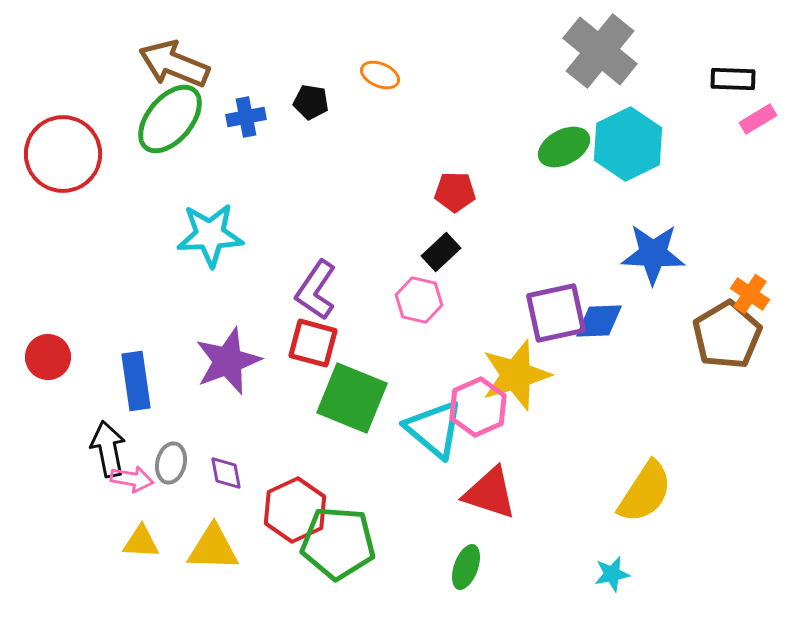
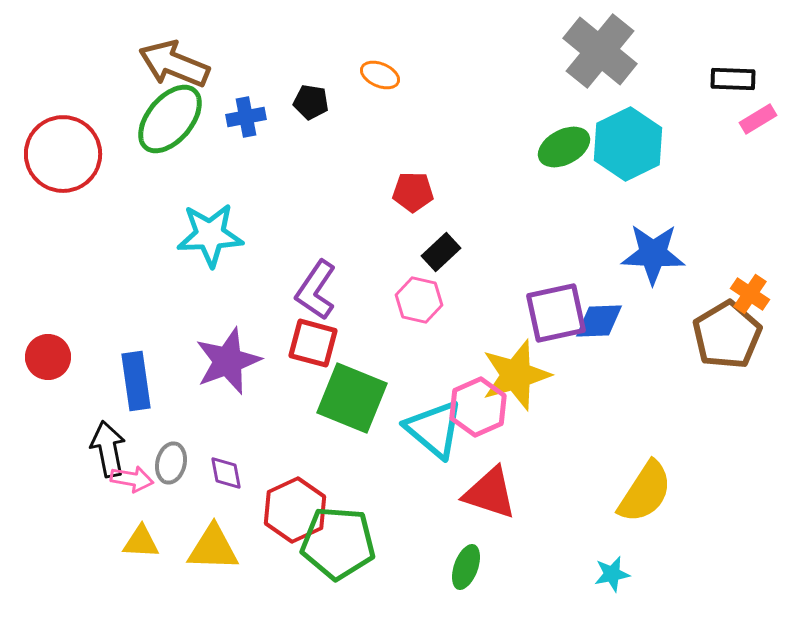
red pentagon at (455, 192): moved 42 px left
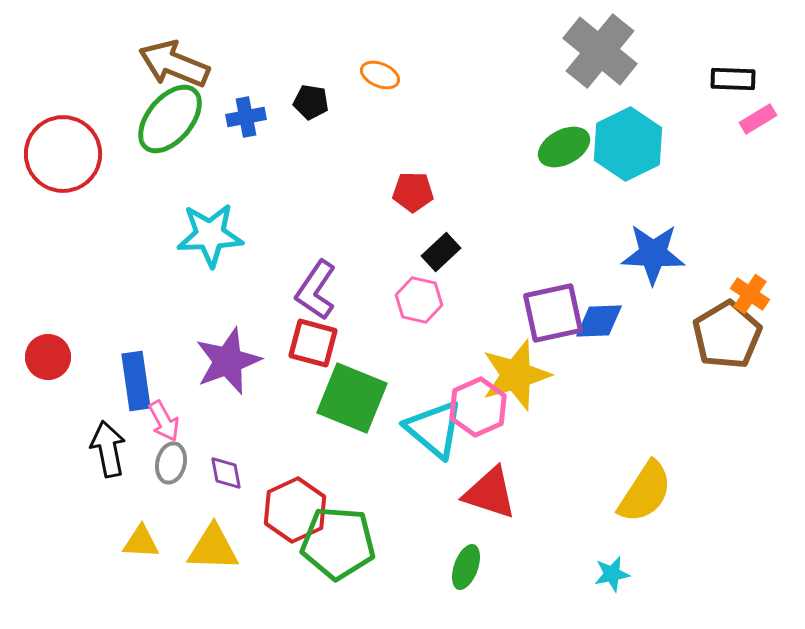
purple square at (556, 313): moved 3 px left
pink arrow at (132, 479): moved 32 px right, 58 px up; rotated 51 degrees clockwise
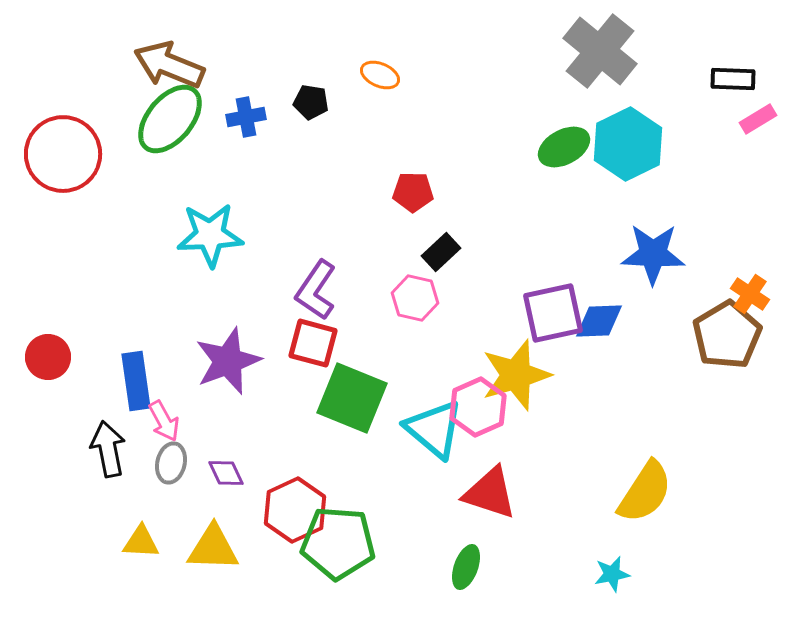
brown arrow at (174, 64): moved 5 px left, 1 px down
pink hexagon at (419, 300): moved 4 px left, 2 px up
purple diamond at (226, 473): rotated 15 degrees counterclockwise
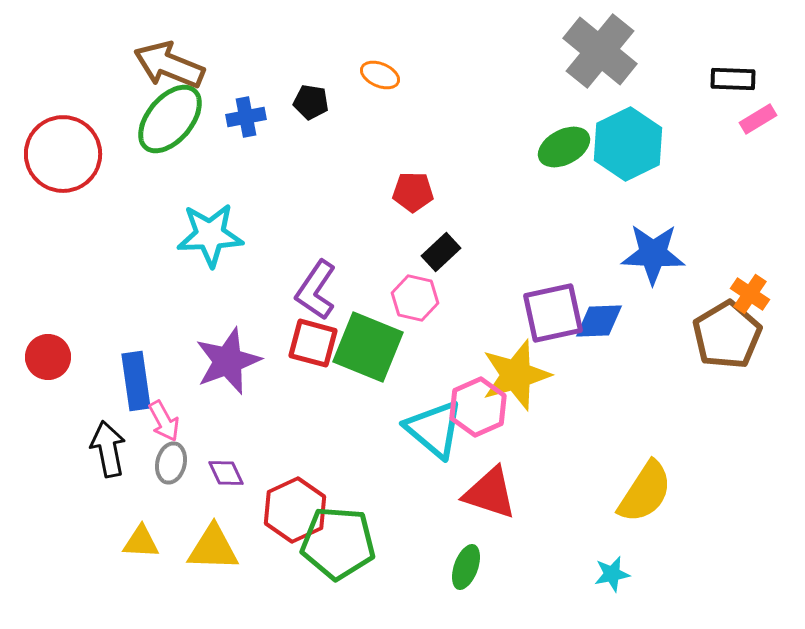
green square at (352, 398): moved 16 px right, 51 px up
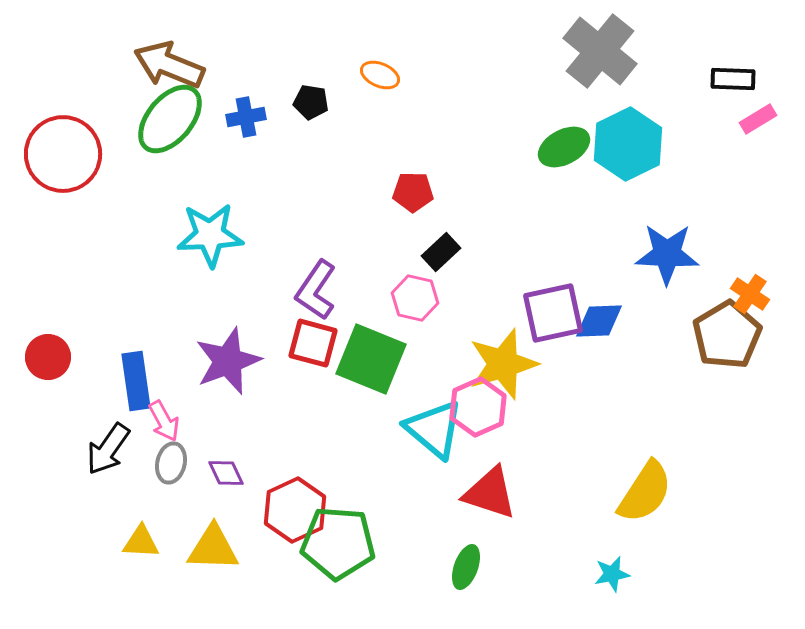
blue star at (653, 254): moved 14 px right
green square at (368, 347): moved 3 px right, 12 px down
yellow star at (516, 375): moved 13 px left, 11 px up
black arrow at (108, 449): rotated 134 degrees counterclockwise
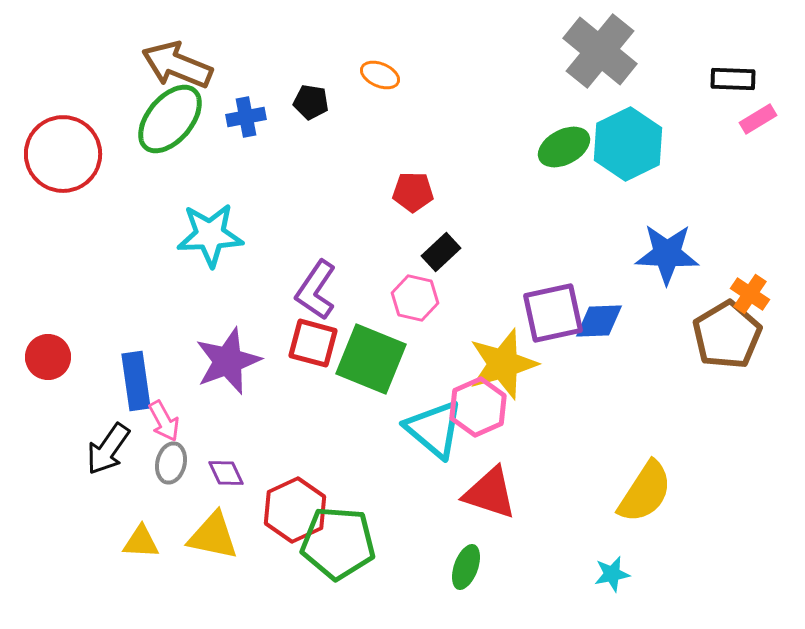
brown arrow at (169, 65): moved 8 px right
yellow triangle at (213, 548): moved 12 px up; rotated 10 degrees clockwise
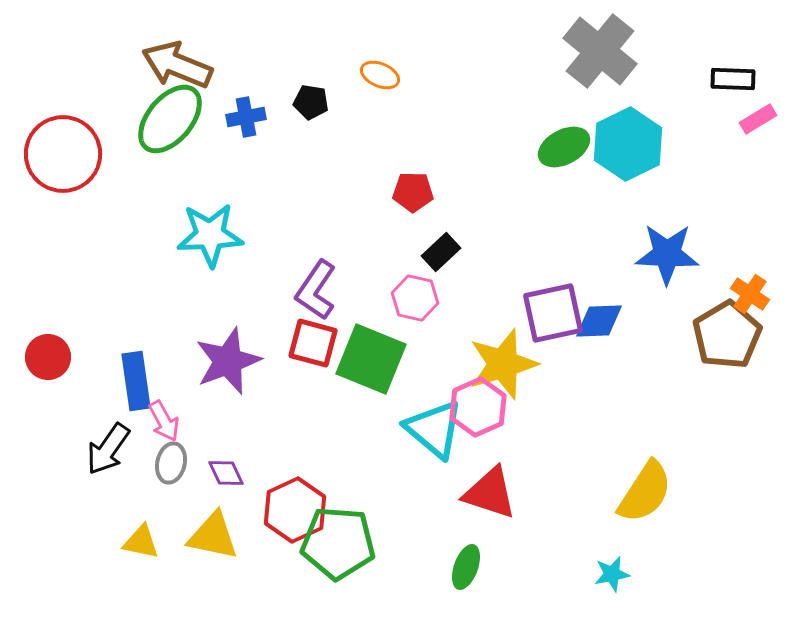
yellow triangle at (141, 542): rotated 9 degrees clockwise
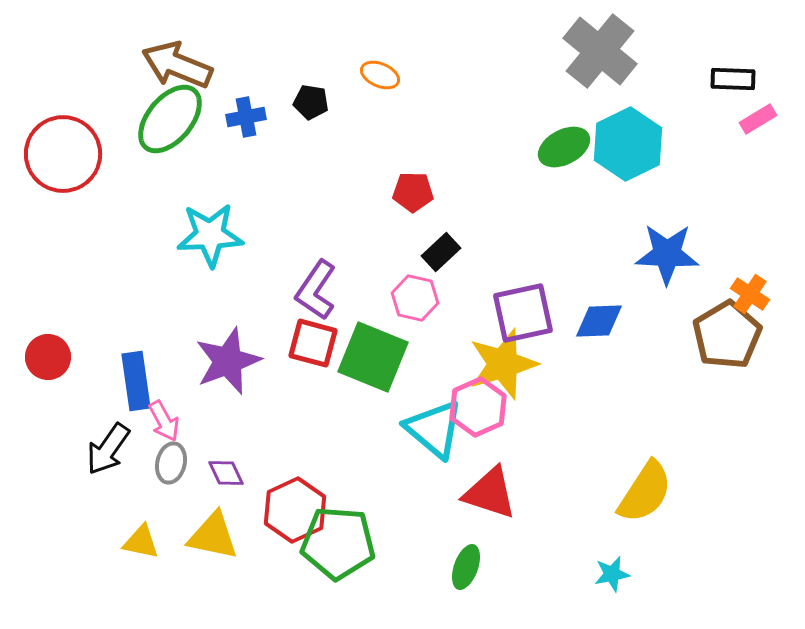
purple square at (553, 313): moved 30 px left
green square at (371, 359): moved 2 px right, 2 px up
